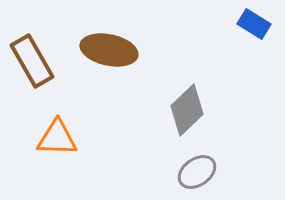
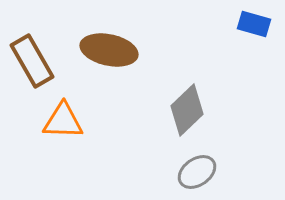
blue rectangle: rotated 16 degrees counterclockwise
orange triangle: moved 6 px right, 17 px up
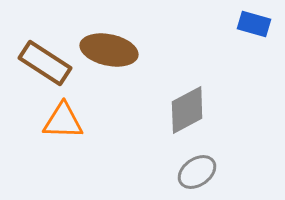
brown rectangle: moved 13 px right, 2 px down; rotated 27 degrees counterclockwise
gray diamond: rotated 15 degrees clockwise
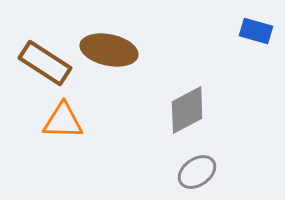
blue rectangle: moved 2 px right, 7 px down
